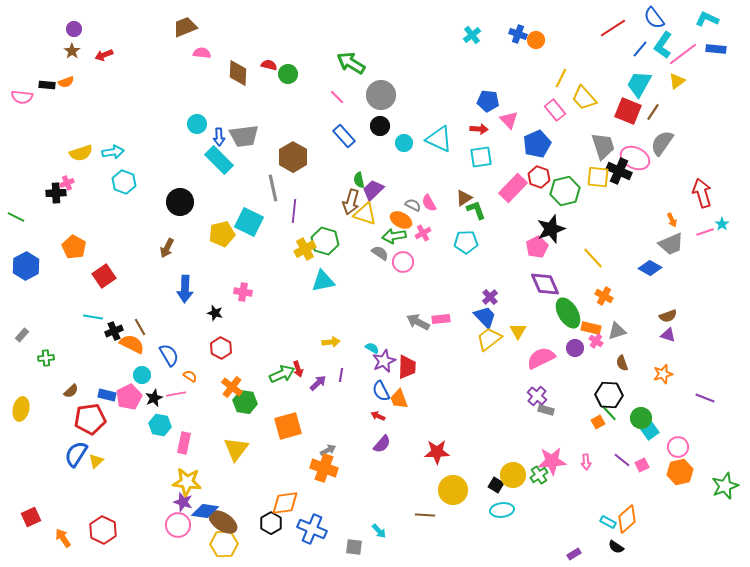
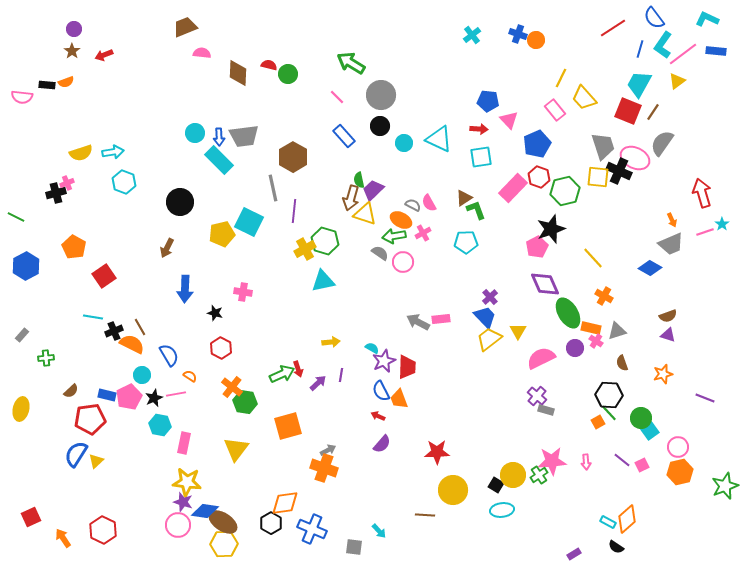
blue line at (640, 49): rotated 24 degrees counterclockwise
blue rectangle at (716, 49): moved 2 px down
cyan circle at (197, 124): moved 2 px left, 9 px down
black cross at (56, 193): rotated 12 degrees counterclockwise
brown arrow at (351, 202): moved 4 px up
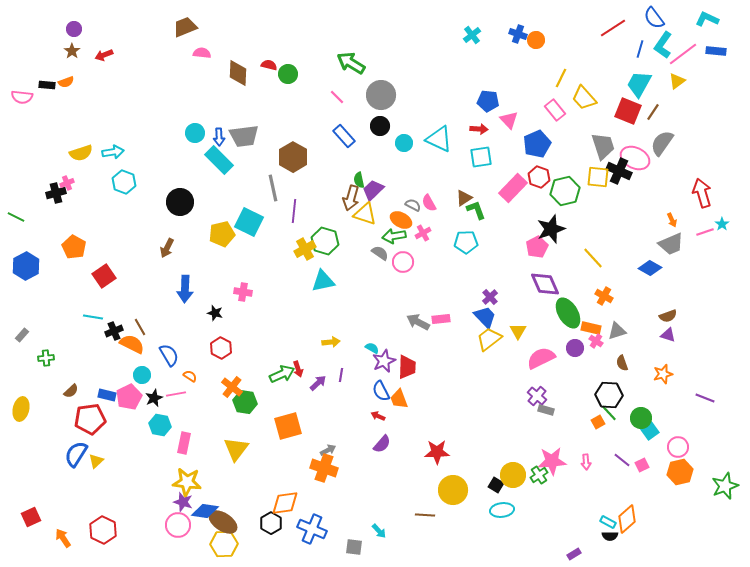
black semicircle at (616, 547): moved 6 px left, 11 px up; rotated 35 degrees counterclockwise
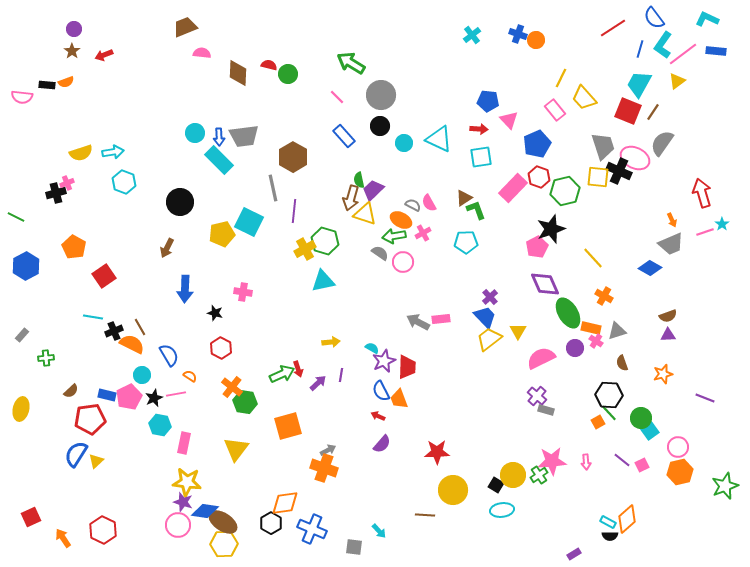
purple triangle at (668, 335): rotated 21 degrees counterclockwise
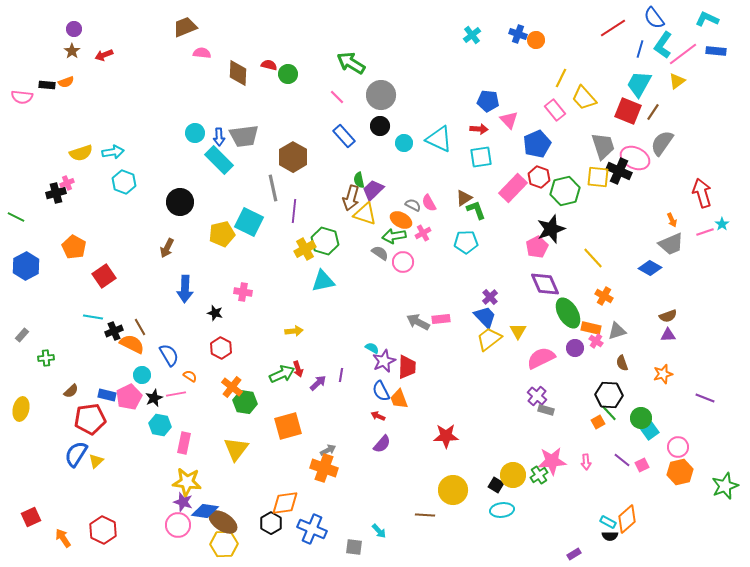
yellow arrow at (331, 342): moved 37 px left, 11 px up
red star at (437, 452): moved 9 px right, 16 px up
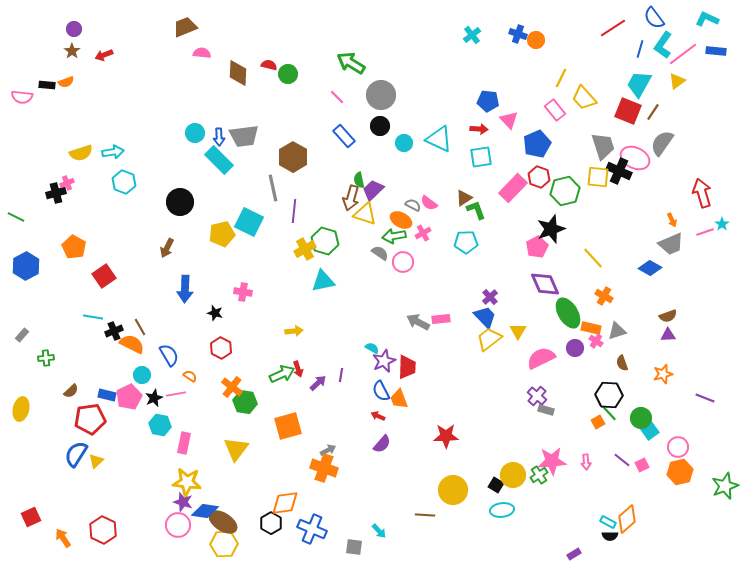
pink semicircle at (429, 203): rotated 24 degrees counterclockwise
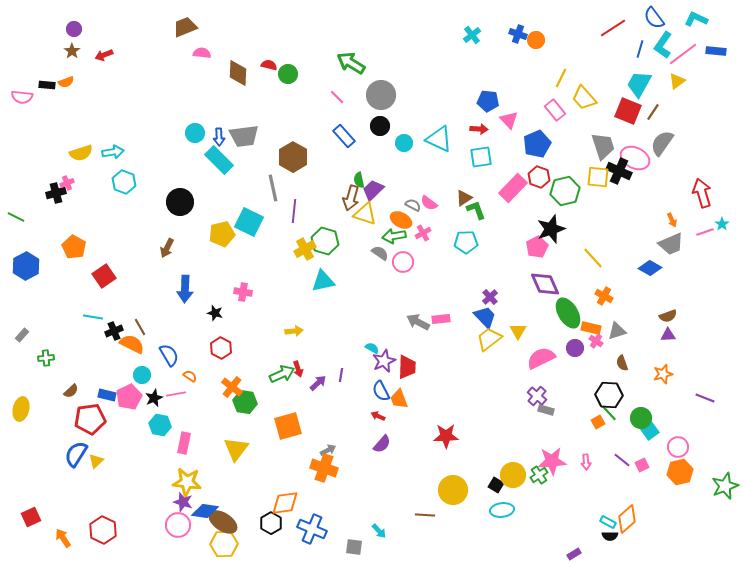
cyan L-shape at (707, 19): moved 11 px left
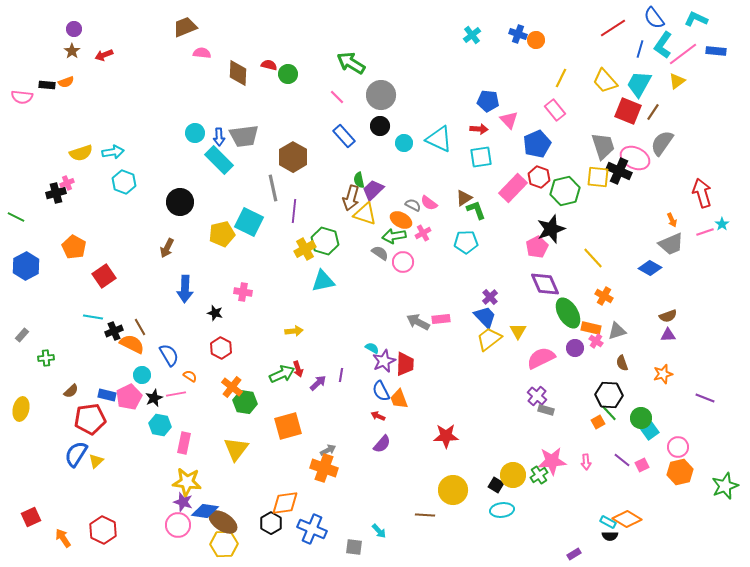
yellow trapezoid at (584, 98): moved 21 px right, 17 px up
red trapezoid at (407, 367): moved 2 px left, 3 px up
orange diamond at (627, 519): rotated 72 degrees clockwise
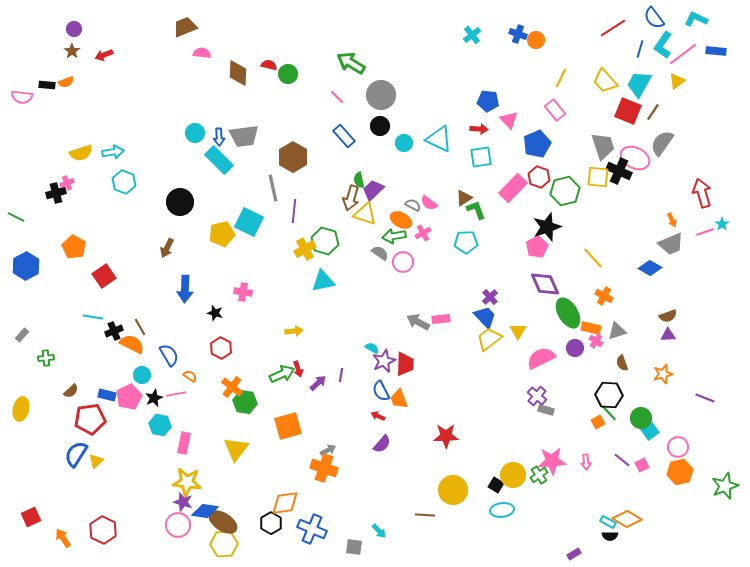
black star at (551, 229): moved 4 px left, 2 px up
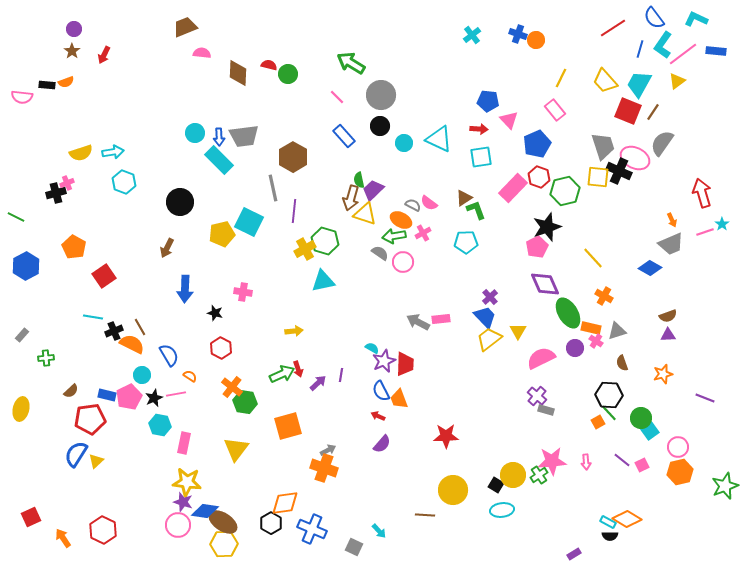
red arrow at (104, 55): rotated 42 degrees counterclockwise
gray square at (354, 547): rotated 18 degrees clockwise
